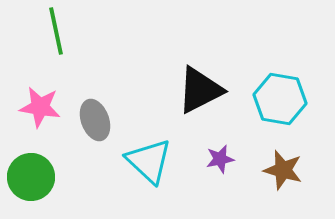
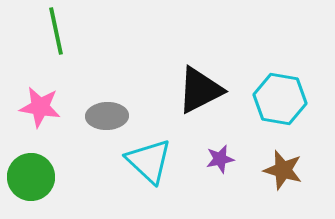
gray ellipse: moved 12 px right, 4 px up; rotated 72 degrees counterclockwise
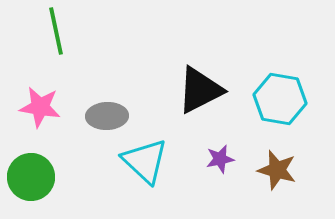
cyan triangle: moved 4 px left
brown star: moved 6 px left
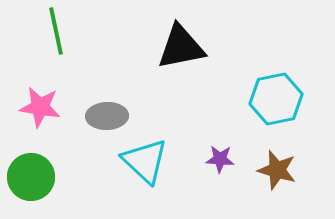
black triangle: moved 19 px left, 43 px up; rotated 16 degrees clockwise
cyan hexagon: moved 4 px left; rotated 21 degrees counterclockwise
purple star: rotated 16 degrees clockwise
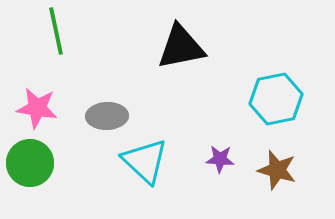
pink star: moved 3 px left, 1 px down
green circle: moved 1 px left, 14 px up
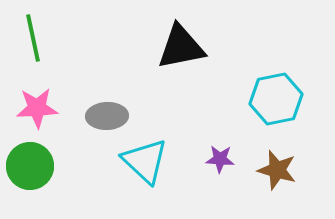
green line: moved 23 px left, 7 px down
pink star: rotated 12 degrees counterclockwise
green circle: moved 3 px down
